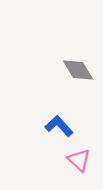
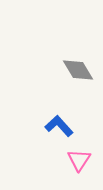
pink triangle: rotated 20 degrees clockwise
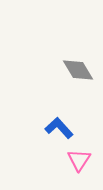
blue L-shape: moved 2 px down
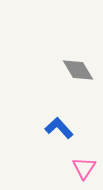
pink triangle: moved 5 px right, 8 px down
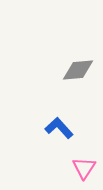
gray diamond: rotated 64 degrees counterclockwise
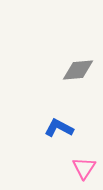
blue L-shape: rotated 20 degrees counterclockwise
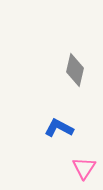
gray diamond: moved 3 px left; rotated 72 degrees counterclockwise
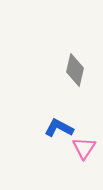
pink triangle: moved 20 px up
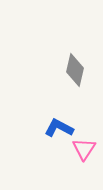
pink triangle: moved 1 px down
